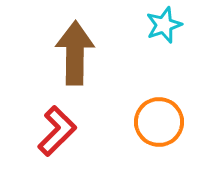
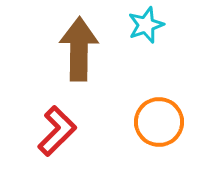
cyan star: moved 18 px left
brown arrow: moved 4 px right, 4 px up
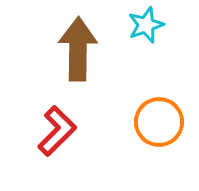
brown arrow: moved 1 px left
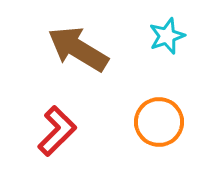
cyan star: moved 21 px right, 11 px down
brown arrow: rotated 60 degrees counterclockwise
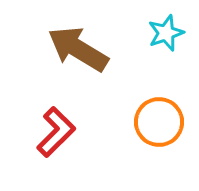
cyan star: moved 1 px left, 3 px up
red L-shape: moved 1 px left, 1 px down
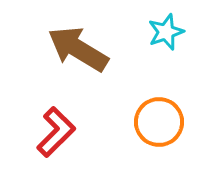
cyan star: moved 1 px up
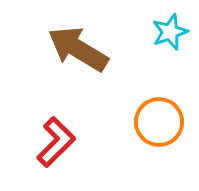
cyan star: moved 4 px right
red L-shape: moved 10 px down
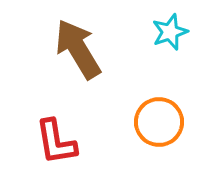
brown arrow: rotated 28 degrees clockwise
red L-shape: rotated 126 degrees clockwise
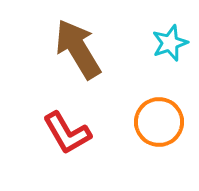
cyan star: moved 11 px down
red L-shape: moved 11 px right, 9 px up; rotated 21 degrees counterclockwise
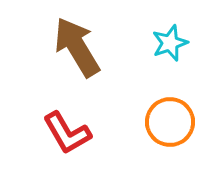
brown arrow: moved 1 px left, 2 px up
orange circle: moved 11 px right
